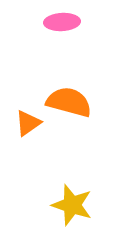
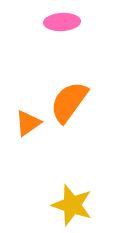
orange semicircle: rotated 69 degrees counterclockwise
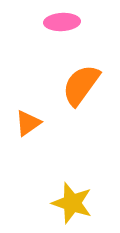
orange semicircle: moved 12 px right, 17 px up
yellow star: moved 2 px up
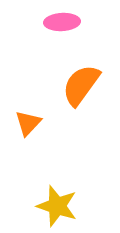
orange triangle: rotated 12 degrees counterclockwise
yellow star: moved 15 px left, 3 px down
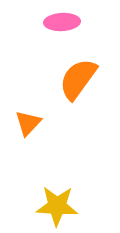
orange semicircle: moved 3 px left, 6 px up
yellow star: rotated 15 degrees counterclockwise
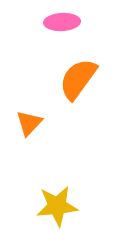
orange triangle: moved 1 px right
yellow star: rotated 9 degrees counterclockwise
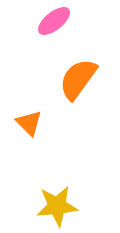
pink ellipse: moved 8 px left, 1 px up; rotated 36 degrees counterclockwise
orange triangle: rotated 28 degrees counterclockwise
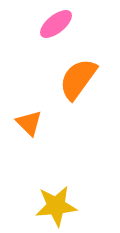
pink ellipse: moved 2 px right, 3 px down
yellow star: moved 1 px left
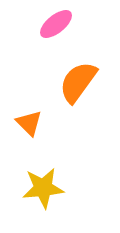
orange semicircle: moved 3 px down
yellow star: moved 13 px left, 18 px up
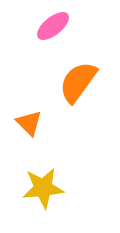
pink ellipse: moved 3 px left, 2 px down
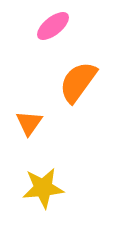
orange triangle: rotated 20 degrees clockwise
